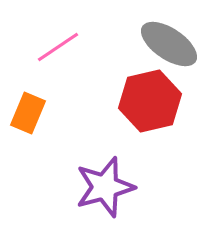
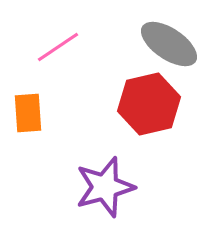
red hexagon: moved 1 px left, 3 px down
orange rectangle: rotated 27 degrees counterclockwise
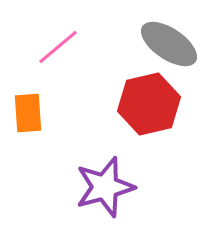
pink line: rotated 6 degrees counterclockwise
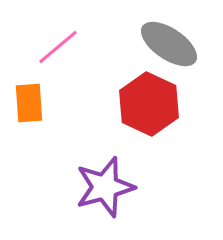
red hexagon: rotated 22 degrees counterclockwise
orange rectangle: moved 1 px right, 10 px up
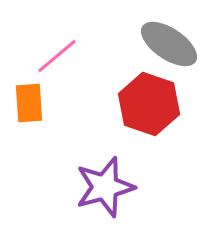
pink line: moved 1 px left, 9 px down
red hexagon: rotated 6 degrees counterclockwise
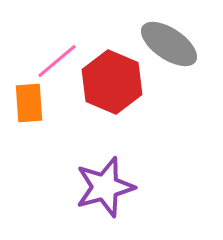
pink line: moved 5 px down
red hexagon: moved 37 px left, 22 px up; rotated 4 degrees clockwise
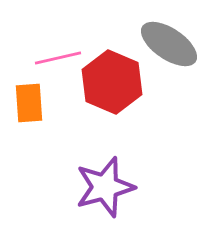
pink line: moved 1 px right, 3 px up; rotated 27 degrees clockwise
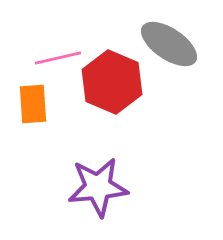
orange rectangle: moved 4 px right, 1 px down
purple star: moved 7 px left; rotated 10 degrees clockwise
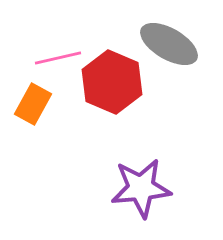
gray ellipse: rotated 4 degrees counterclockwise
orange rectangle: rotated 33 degrees clockwise
purple star: moved 43 px right, 1 px down
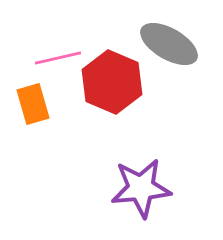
orange rectangle: rotated 45 degrees counterclockwise
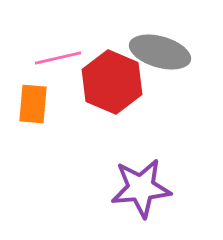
gray ellipse: moved 9 px left, 8 px down; rotated 14 degrees counterclockwise
orange rectangle: rotated 21 degrees clockwise
